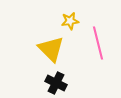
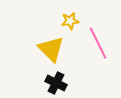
pink line: rotated 12 degrees counterclockwise
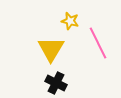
yellow star: rotated 24 degrees clockwise
yellow triangle: rotated 16 degrees clockwise
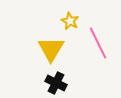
yellow star: rotated 12 degrees clockwise
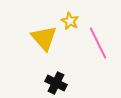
yellow triangle: moved 7 px left, 11 px up; rotated 12 degrees counterclockwise
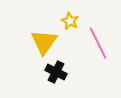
yellow triangle: moved 4 px down; rotated 16 degrees clockwise
black cross: moved 11 px up
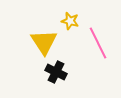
yellow star: rotated 12 degrees counterclockwise
yellow triangle: rotated 8 degrees counterclockwise
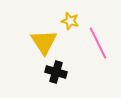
black cross: rotated 10 degrees counterclockwise
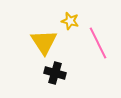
black cross: moved 1 px left, 1 px down
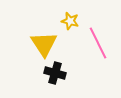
yellow triangle: moved 2 px down
